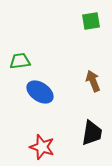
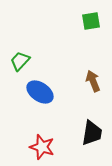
green trapezoid: rotated 40 degrees counterclockwise
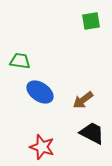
green trapezoid: rotated 55 degrees clockwise
brown arrow: moved 10 px left, 19 px down; rotated 105 degrees counterclockwise
black trapezoid: rotated 72 degrees counterclockwise
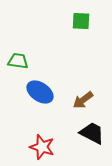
green square: moved 10 px left; rotated 12 degrees clockwise
green trapezoid: moved 2 px left
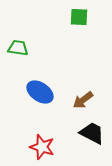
green square: moved 2 px left, 4 px up
green trapezoid: moved 13 px up
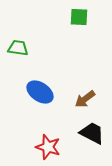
brown arrow: moved 2 px right, 1 px up
red star: moved 6 px right
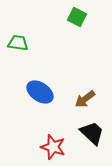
green square: moved 2 px left; rotated 24 degrees clockwise
green trapezoid: moved 5 px up
black trapezoid: rotated 16 degrees clockwise
red star: moved 5 px right
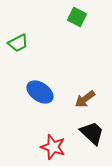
green trapezoid: rotated 145 degrees clockwise
